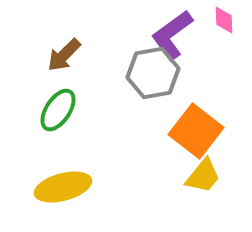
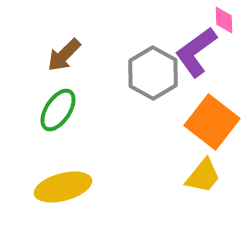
purple L-shape: moved 24 px right, 17 px down
gray hexagon: rotated 21 degrees counterclockwise
orange square: moved 16 px right, 9 px up
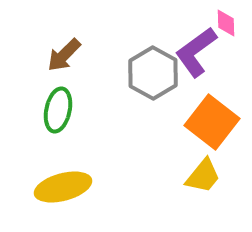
pink diamond: moved 2 px right, 3 px down
green ellipse: rotated 21 degrees counterclockwise
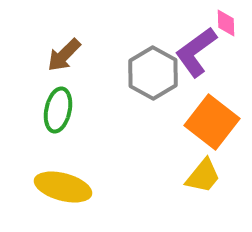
yellow ellipse: rotated 30 degrees clockwise
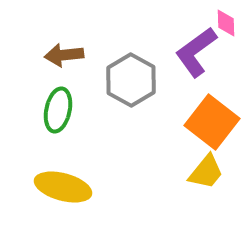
brown arrow: rotated 39 degrees clockwise
gray hexagon: moved 22 px left, 7 px down
yellow trapezoid: moved 3 px right, 4 px up
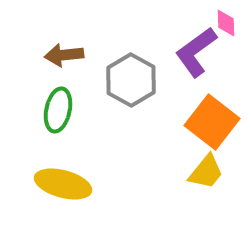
yellow ellipse: moved 3 px up
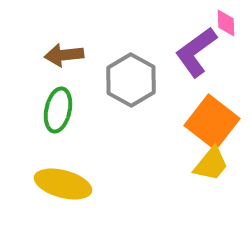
yellow trapezoid: moved 5 px right, 8 px up
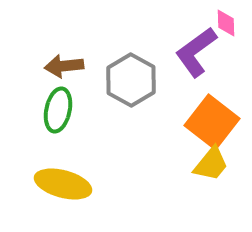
brown arrow: moved 11 px down
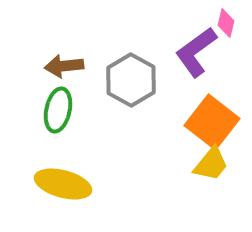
pink diamond: rotated 16 degrees clockwise
